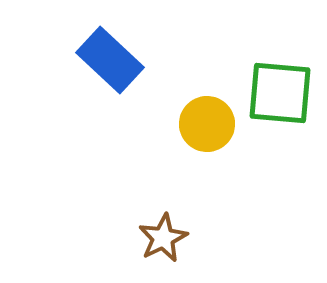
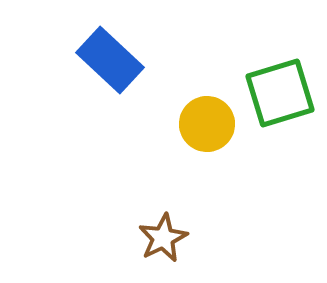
green square: rotated 22 degrees counterclockwise
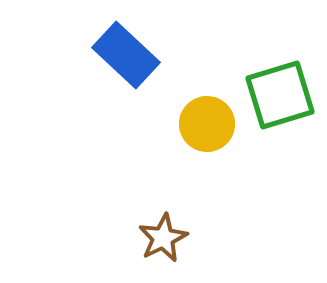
blue rectangle: moved 16 px right, 5 px up
green square: moved 2 px down
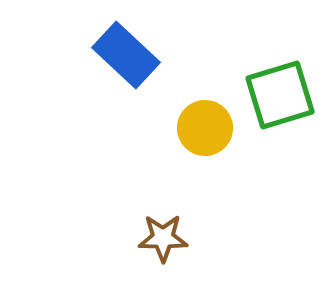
yellow circle: moved 2 px left, 4 px down
brown star: rotated 27 degrees clockwise
